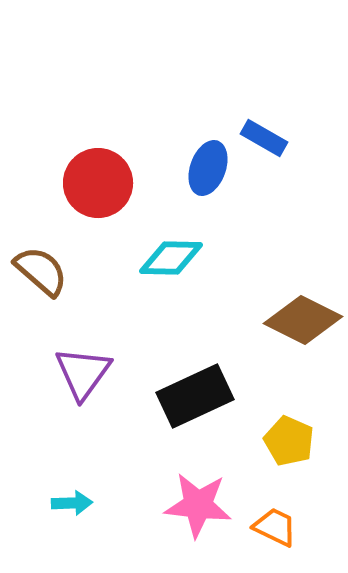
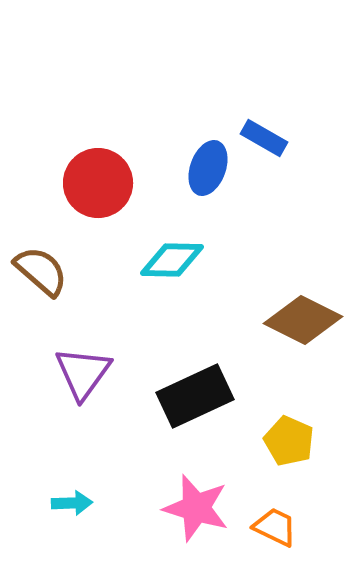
cyan diamond: moved 1 px right, 2 px down
pink star: moved 2 px left, 3 px down; rotated 10 degrees clockwise
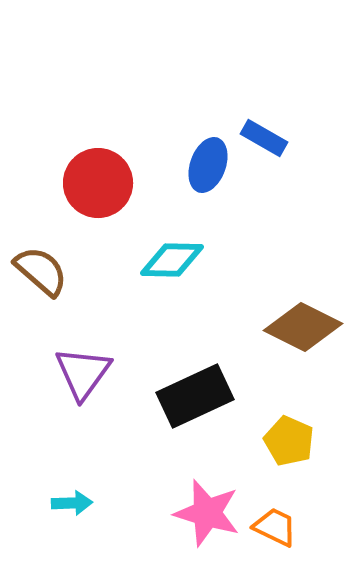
blue ellipse: moved 3 px up
brown diamond: moved 7 px down
pink star: moved 11 px right, 5 px down
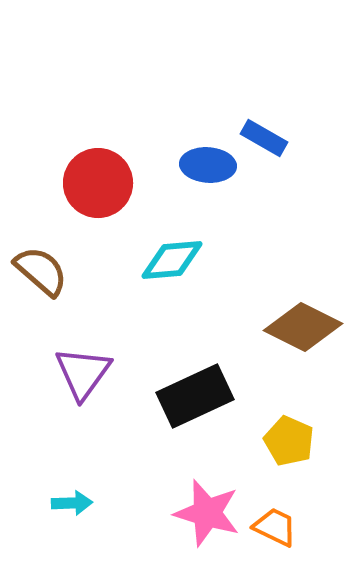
blue ellipse: rotated 74 degrees clockwise
cyan diamond: rotated 6 degrees counterclockwise
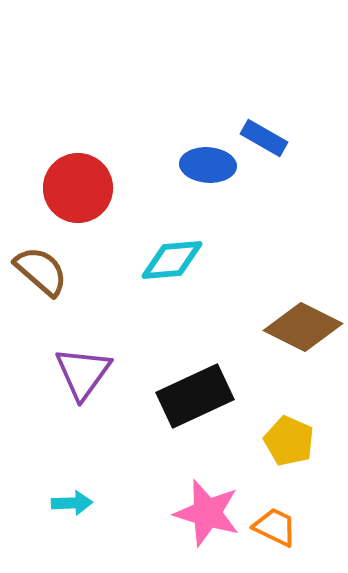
red circle: moved 20 px left, 5 px down
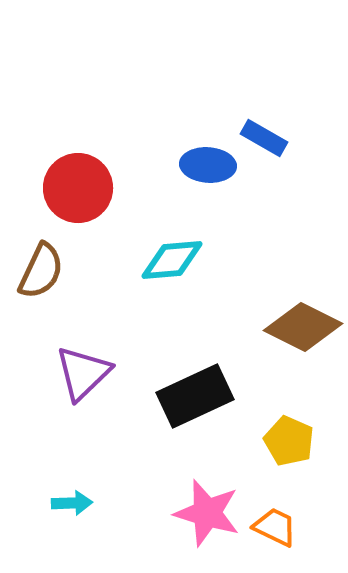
brown semicircle: rotated 74 degrees clockwise
purple triangle: rotated 10 degrees clockwise
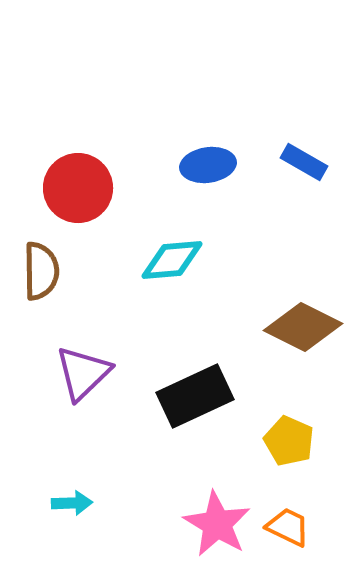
blue rectangle: moved 40 px right, 24 px down
blue ellipse: rotated 12 degrees counterclockwise
brown semicircle: rotated 26 degrees counterclockwise
pink star: moved 10 px right, 11 px down; rotated 14 degrees clockwise
orange trapezoid: moved 13 px right
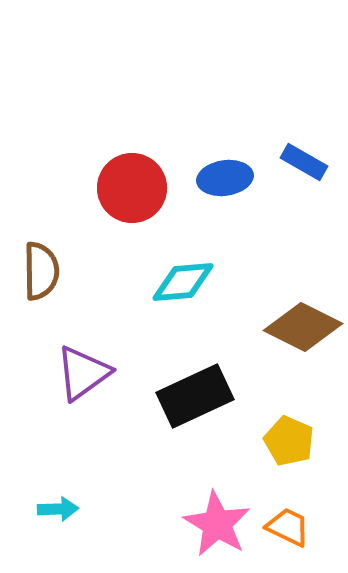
blue ellipse: moved 17 px right, 13 px down
red circle: moved 54 px right
cyan diamond: moved 11 px right, 22 px down
purple triangle: rotated 8 degrees clockwise
cyan arrow: moved 14 px left, 6 px down
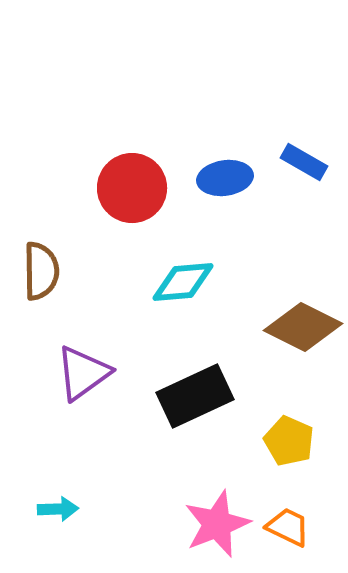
pink star: rotated 20 degrees clockwise
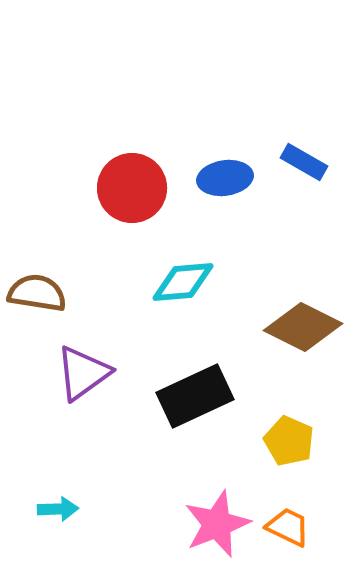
brown semicircle: moved 4 px left, 22 px down; rotated 80 degrees counterclockwise
